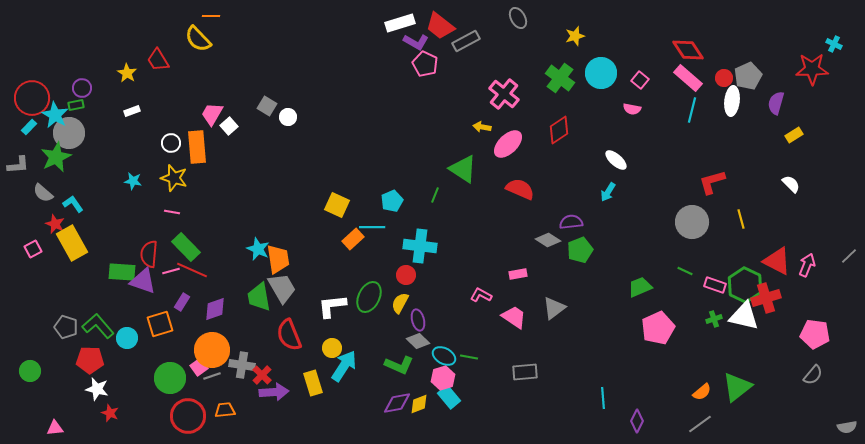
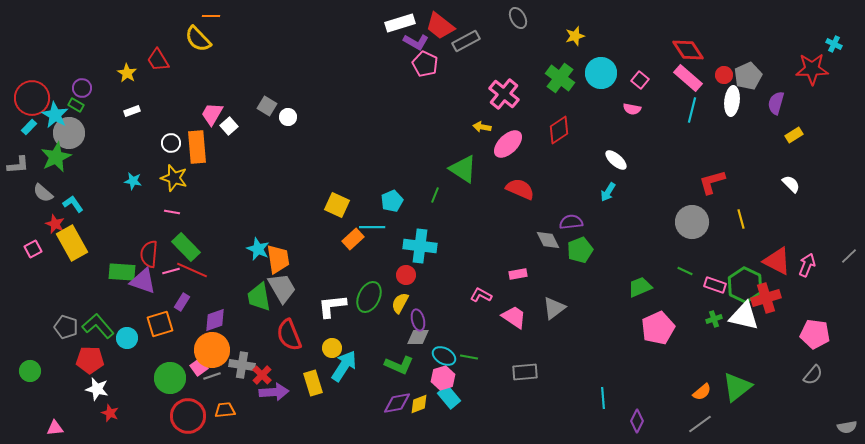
red circle at (724, 78): moved 3 px up
green rectangle at (76, 105): rotated 42 degrees clockwise
gray diamond at (548, 240): rotated 30 degrees clockwise
purple diamond at (215, 309): moved 11 px down
gray diamond at (418, 341): moved 4 px up; rotated 45 degrees counterclockwise
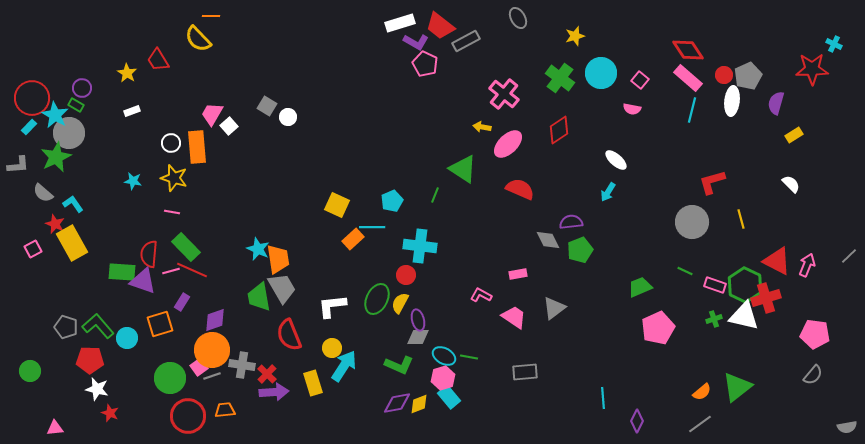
green ellipse at (369, 297): moved 8 px right, 2 px down
red cross at (262, 375): moved 5 px right, 1 px up
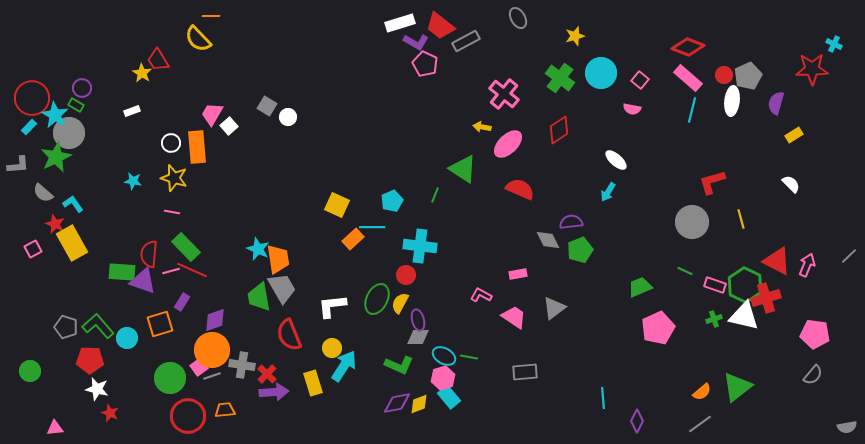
red diamond at (688, 50): moved 3 px up; rotated 36 degrees counterclockwise
yellow star at (127, 73): moved 15 px right
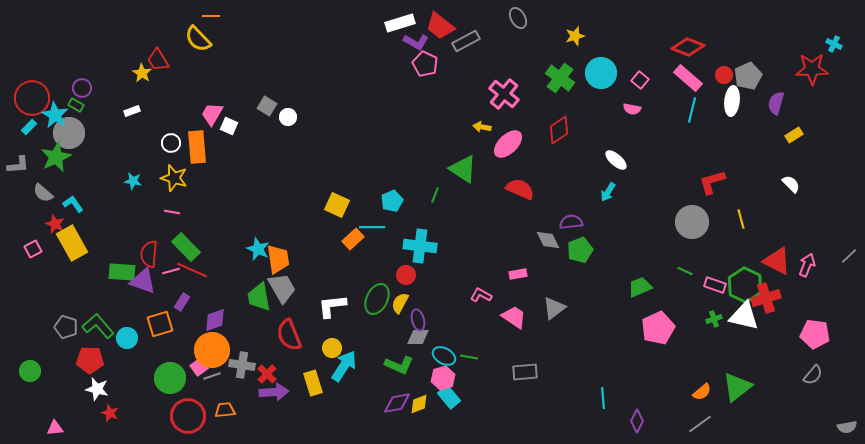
white square at (229, 126): rotated 24 degrees counterclockwise
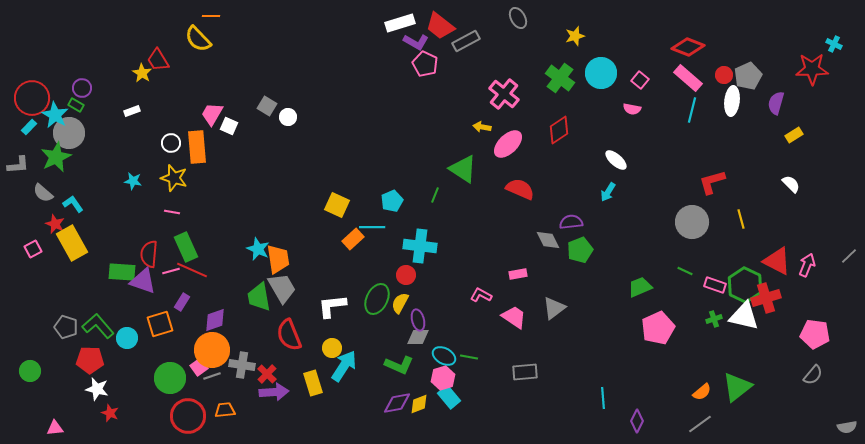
green rectangle at (186, 247): rotated 20 degrees clockwise
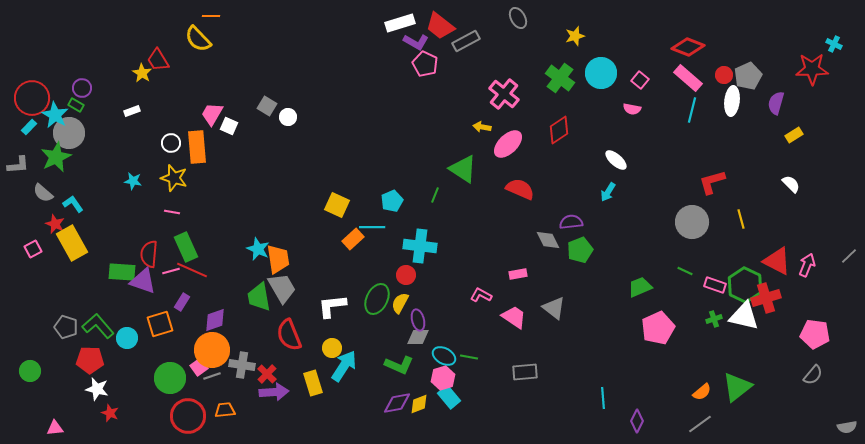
gray triangle at (554, 308): rotated 45 degrees counterclockwise
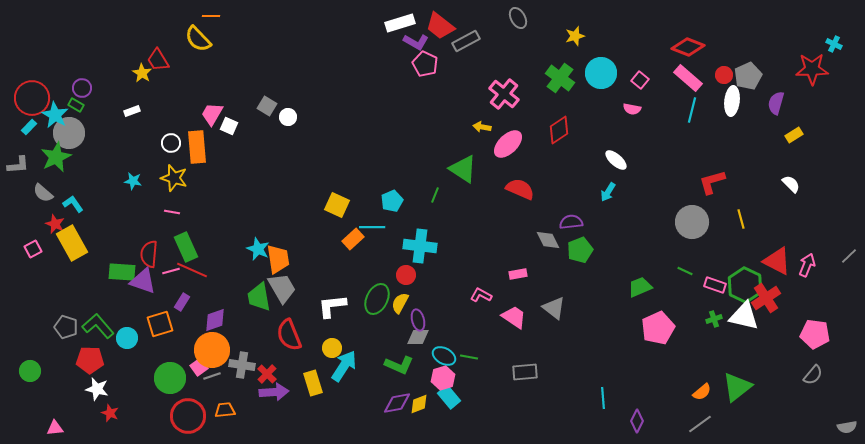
red cross at (766, 298): rotated 16 degrees counterclockwise
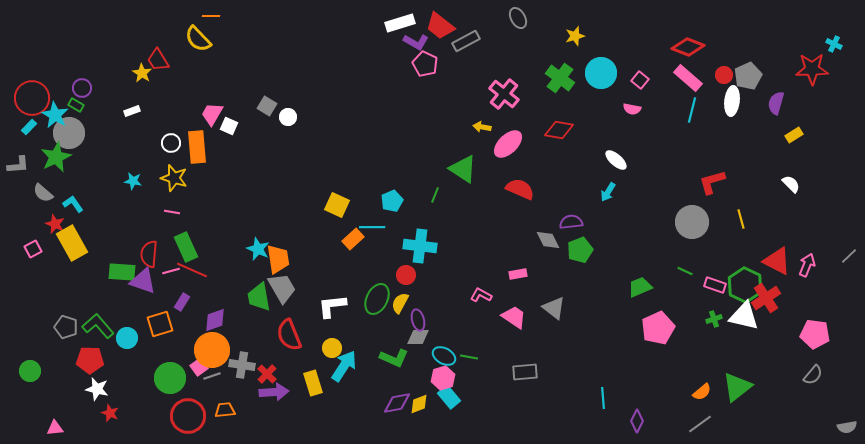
red diamond at (559, 130): rotated 44 degrees clockwise
green L-shape at (399, 365): moved 5 px left, 7 px up
